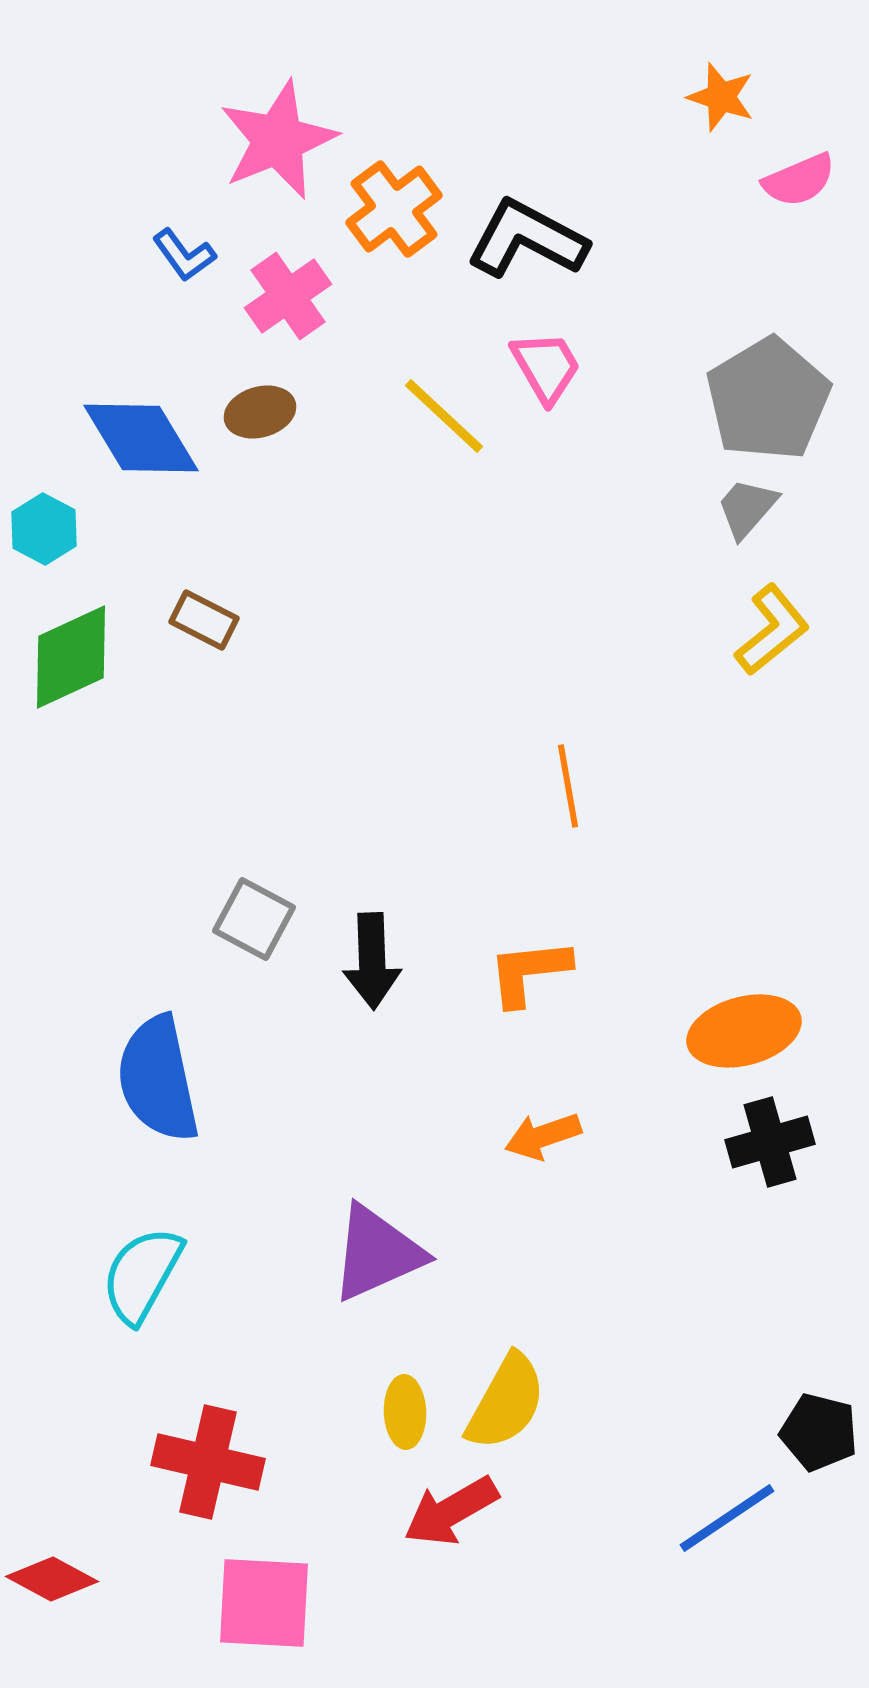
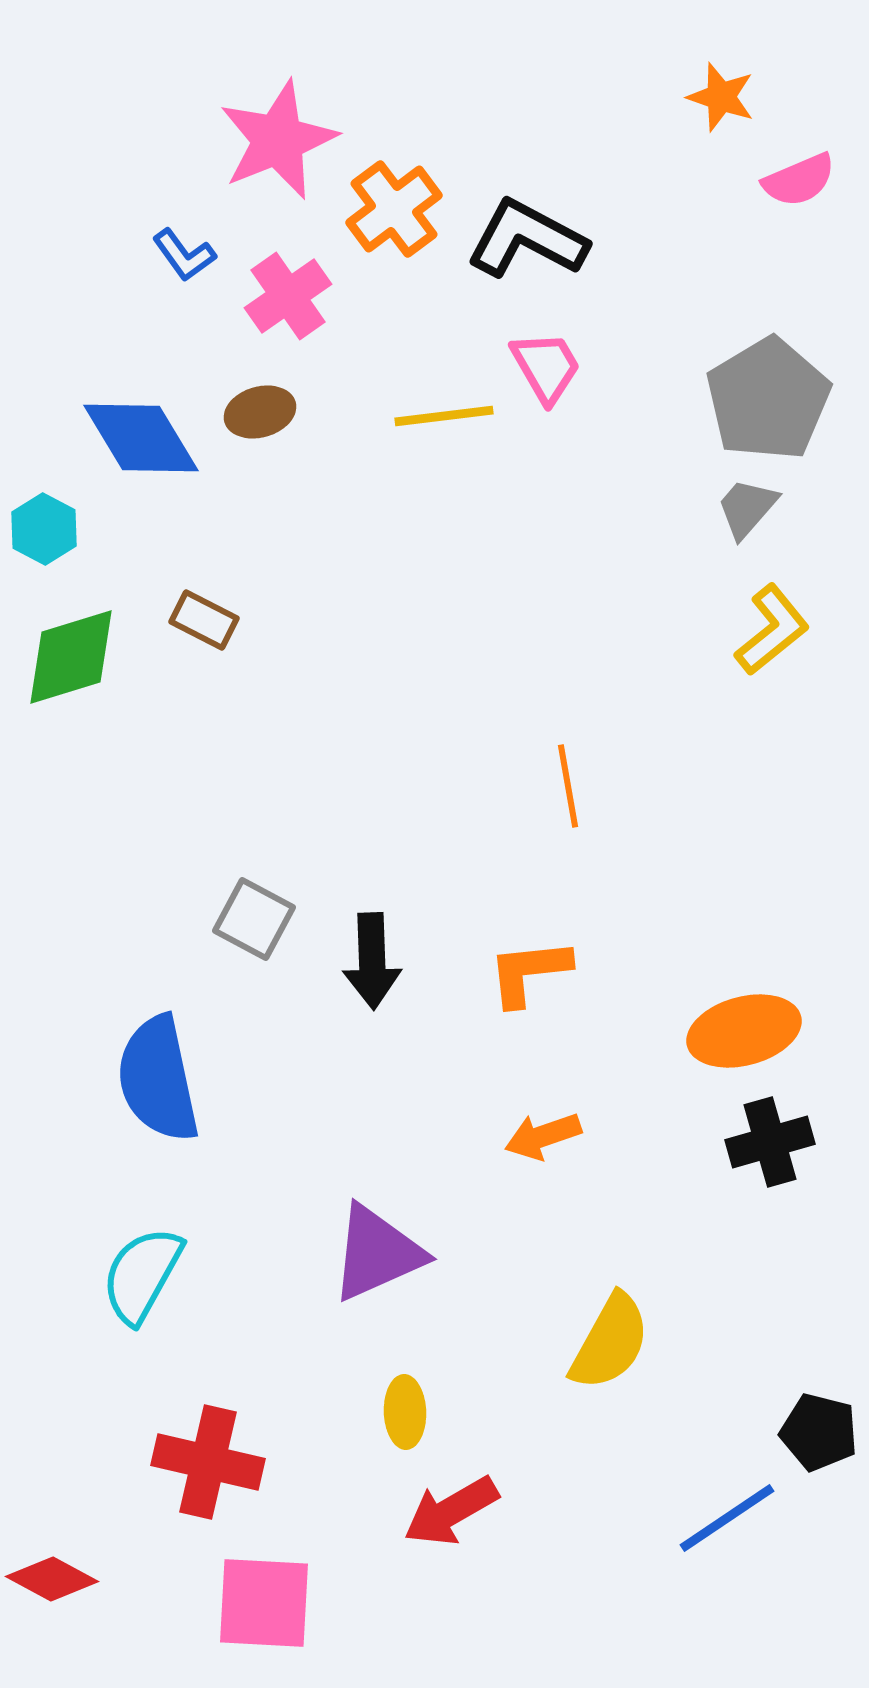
yellow line: rotated 50 degrees counterclockwise
green diamond: rotated 8 degrees clockwise
yellow semicircle: moved 104 px right, 60 px up
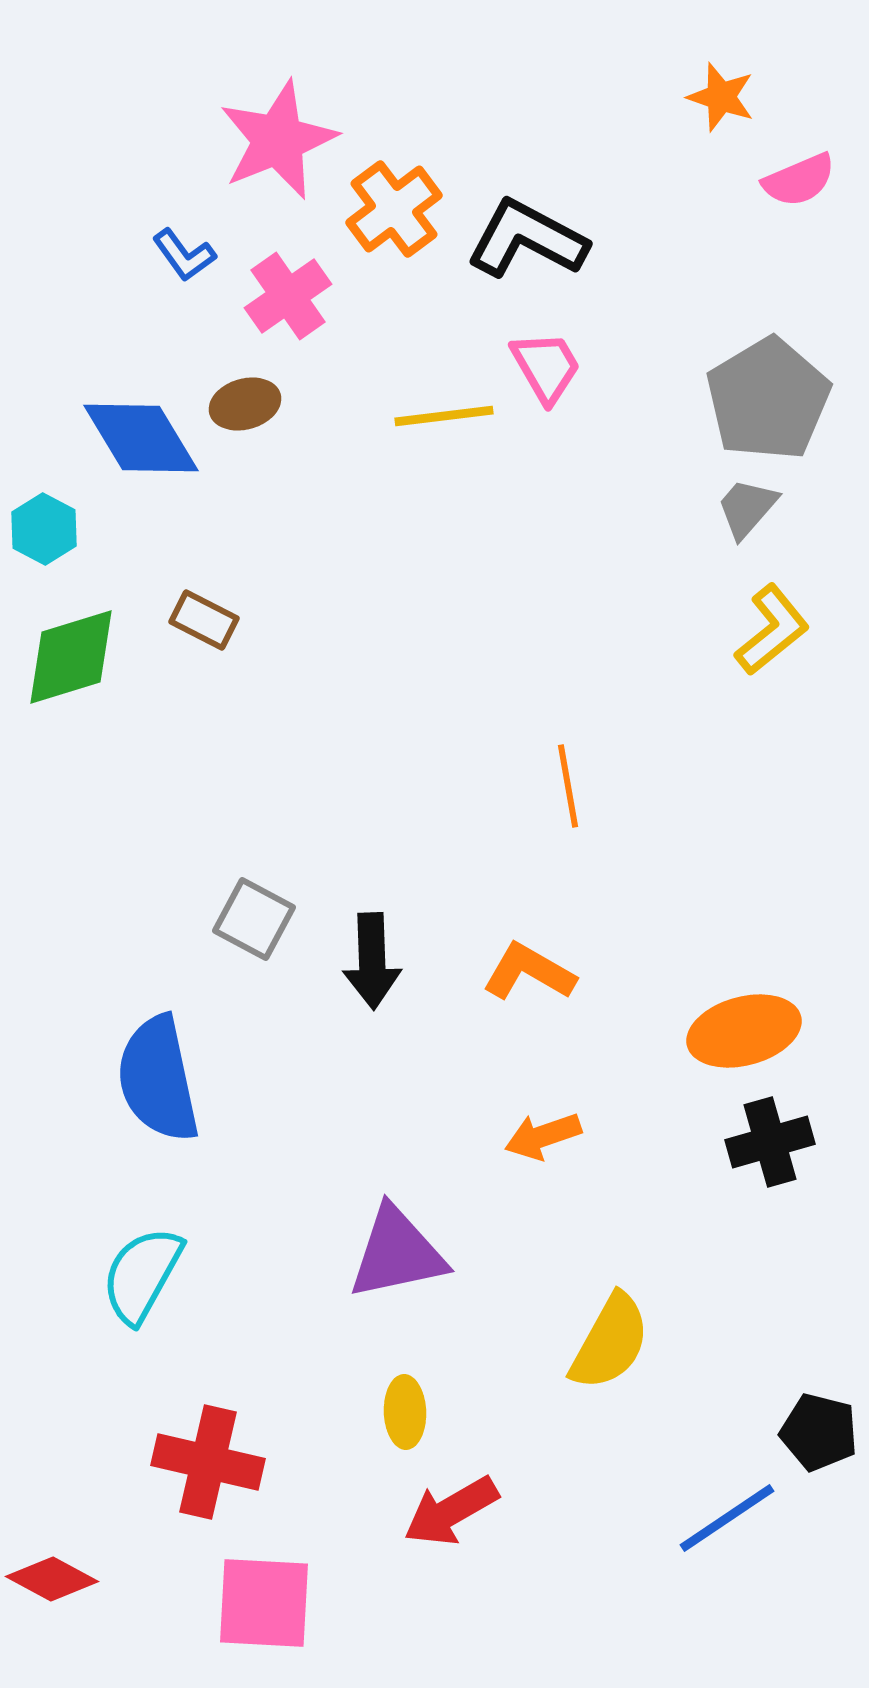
brown ellipse: moved 15 px left, 8 px up
orange L-shape: rotated 36 degrees clockwise
purple triangle: moved 20 px right; rotated 12 degrees clockwise
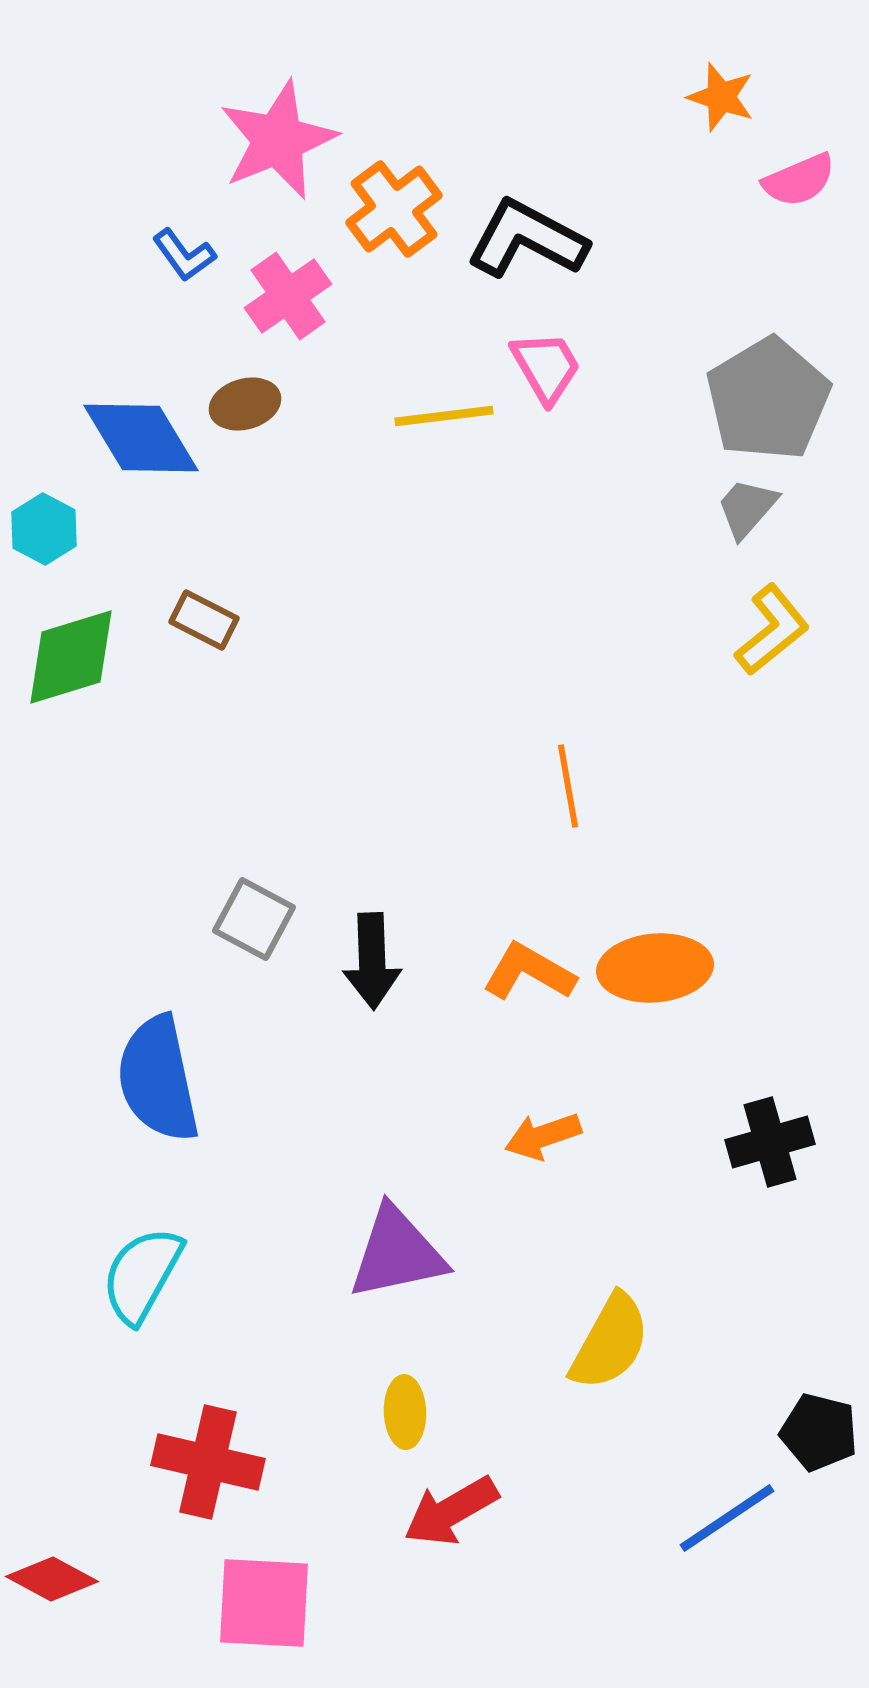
orange ellipse: moved 89 px left, 63 px up; rotated 10 degrees clockwise
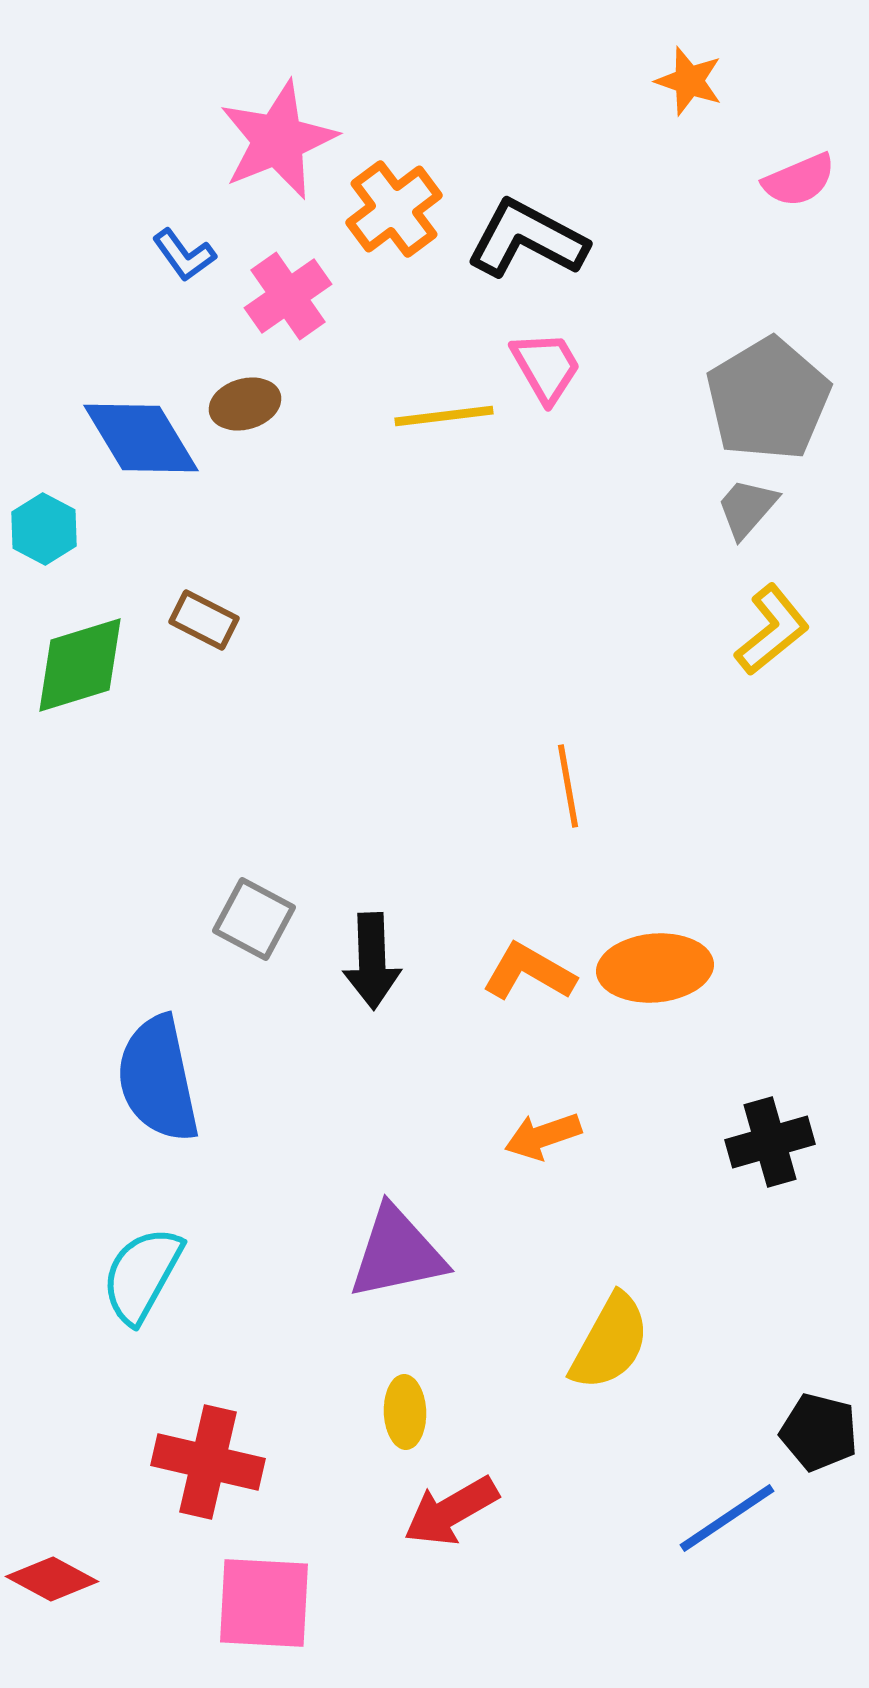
orange star: moved 32 px left, 16 px up
green diamond: moved 9 px right, 8 px down
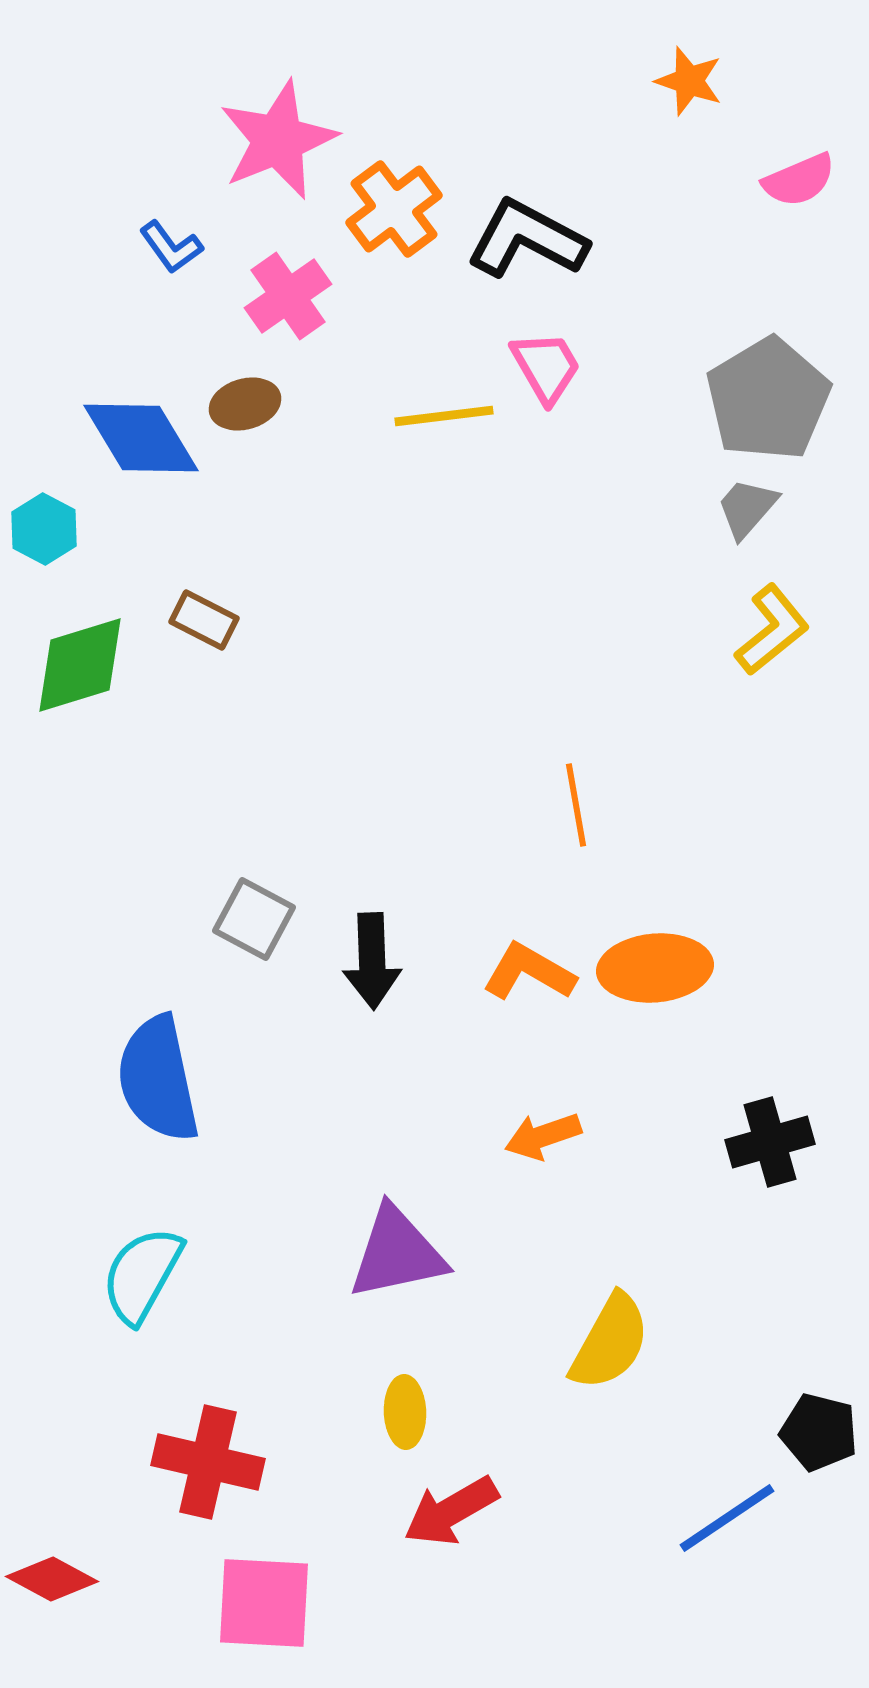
blue L-shape: moved 13 px left, 8 px up
orange line: moved 8 px right, 19 px down
